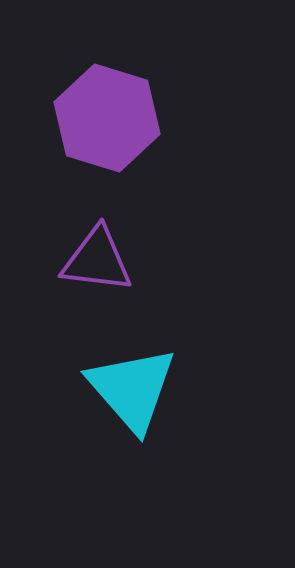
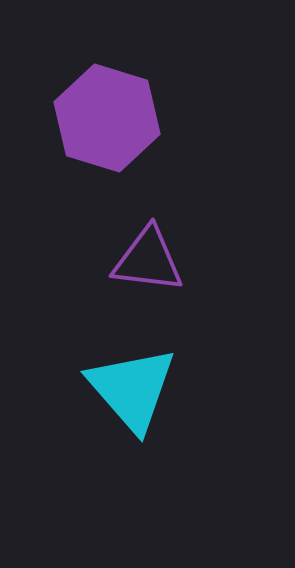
purple triangle: moved 51 px right
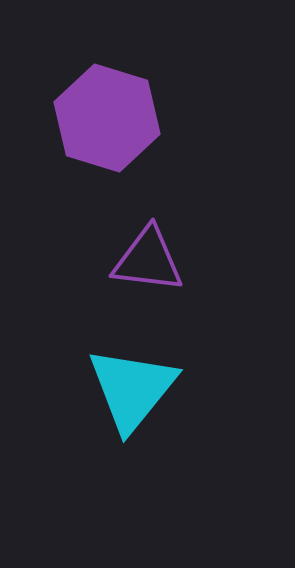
cyan triangle: rotated 20 degrees clockwise
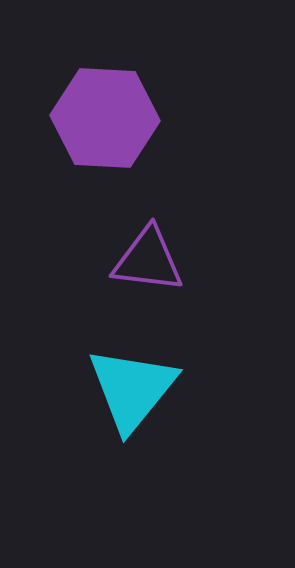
purple hexagon: moved 2 px left; rotated 14 degrees counterclockwise
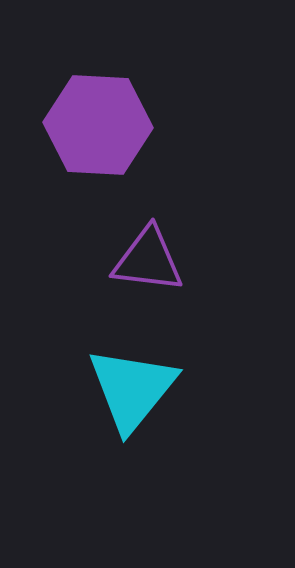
purple hexagon: moved 7 px left, 7 px down
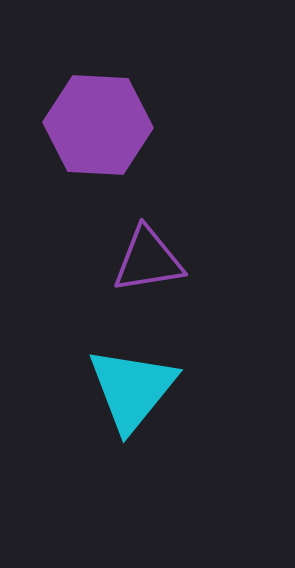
purple triangle: rotated 16 degrees counterclockwise
